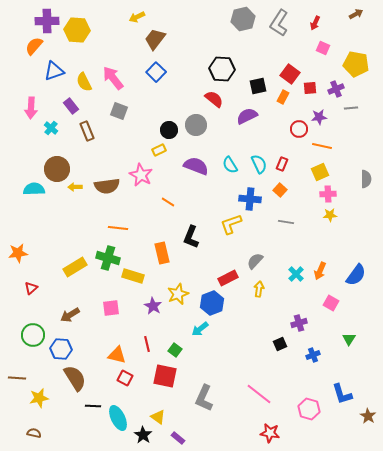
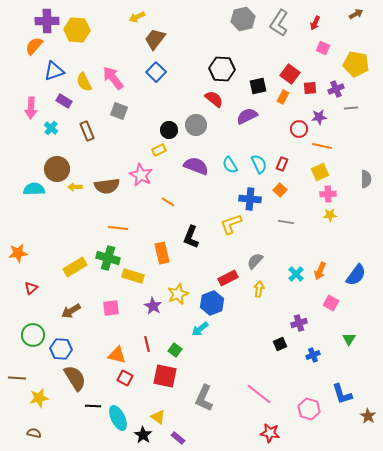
purple rectangle at (71, 106): moved 7 px left, 5 px up; rotated 21 degrees counterclockwise
brown arrow at (70, 315): moved 1 px right, 4 px up
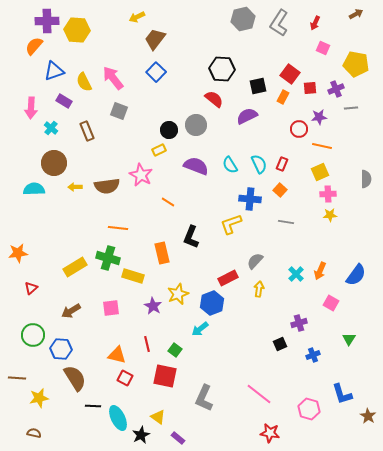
brown circle at (57, 169): moved 3 px left, 6 px up
black star at (143, 435): moved 2 px left; rotated 12 degrees clockwise
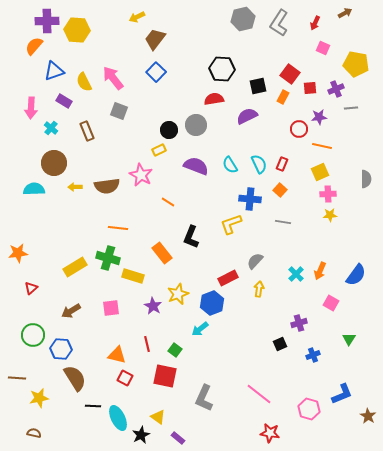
brown arrow at (356, 14): moved 11 px left, 1 px up
red semicircle at (214, 99): rotated 48 degrees counterclockwise
gray line at (286, 222): moved 3 px left
orange rectangle at (162, 253): rotated 25 degrees counterclockwise
blue L-shape at (342, 394): rotated 95 degrees counterclockwise
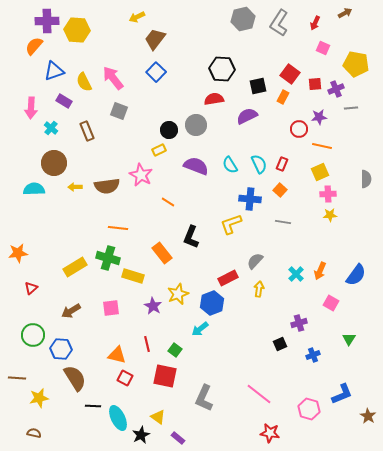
red square at (310, 88): moved 5 px right, 4 px up
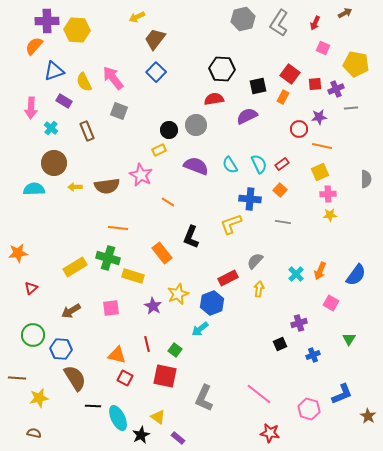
red rectangle at (282, 164): rotated 32 degrees clockwise
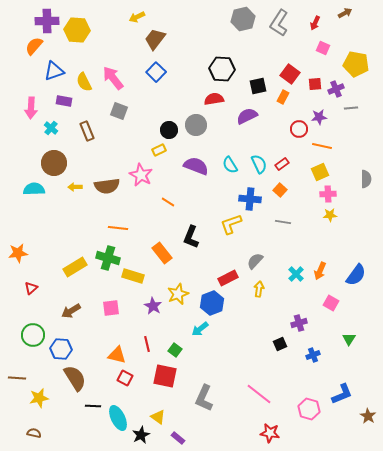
purple rectangle at (64, 101): rotated 21 degrees counterclockwise
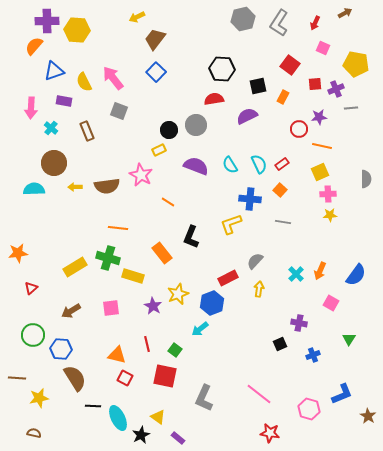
red square at (290, 74): moved 9 px up
purple cross at (299, 323): rotated 28 degrees clockwise
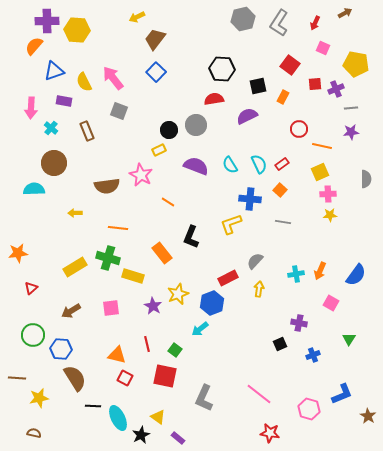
purple star at (319, 117): moved 32 px right, 15 px down
yellow arrow at (75, 187): moved 26 px down
cyan cross at (296, 274): rotated 35 degrees clockwise
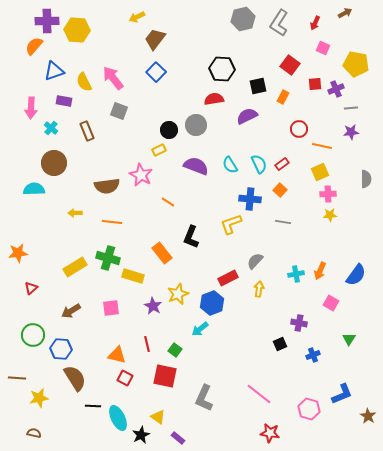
orange line at (118, 228): moved 6 px left, 6 px up
